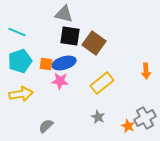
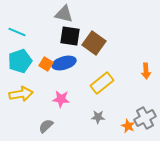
orange square: rotated 24 degrees clockwise
pink star: moved 1 px right, 18 px down
gray star: rotated 24 degrees counterclockwise
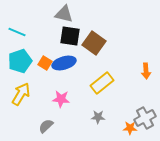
orange square: moved 1 px left, 1 px up
yellow arrow: rotated 50 degrees counterclockwise
orange star: moved 2 px right, 2 px down; rotated 24 degrees counterclockwise
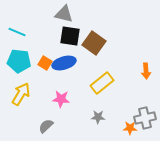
cyan pentagon: moved 1 px left; rotated 25 degrees clockwise
gray cross: rotated 15 degrees clockwise
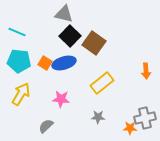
black square: rotated 35 degrees clockwise
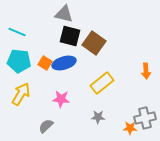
black square: rotated 30 degrees counterclockwise
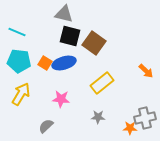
orange arrow: rotated 42 degrees counterclockwise
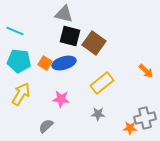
cyan line: moved 2 px left, 1 px up
gray star: moved 3 px up
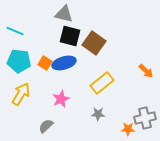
pink star: rotated 30 degrees counterclockwise
orange star: moved 2 px left, 1 px down
